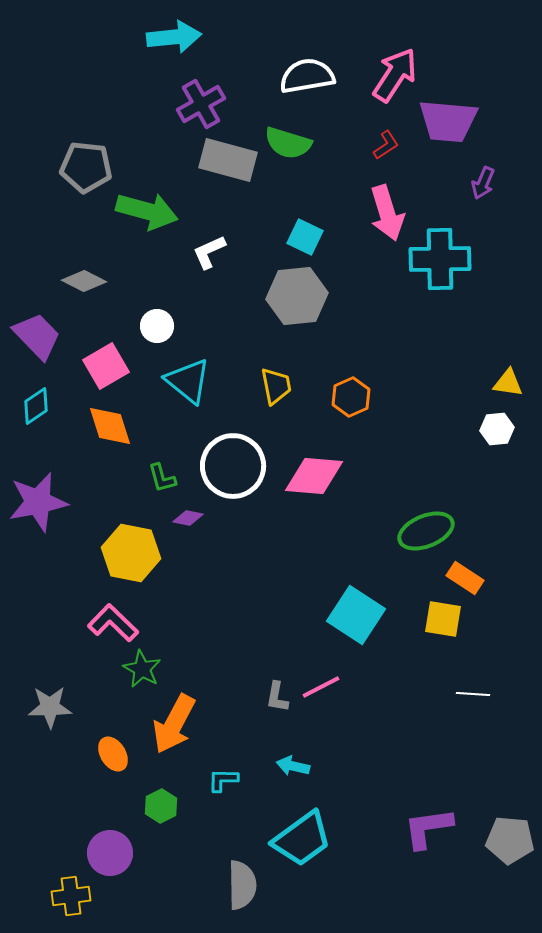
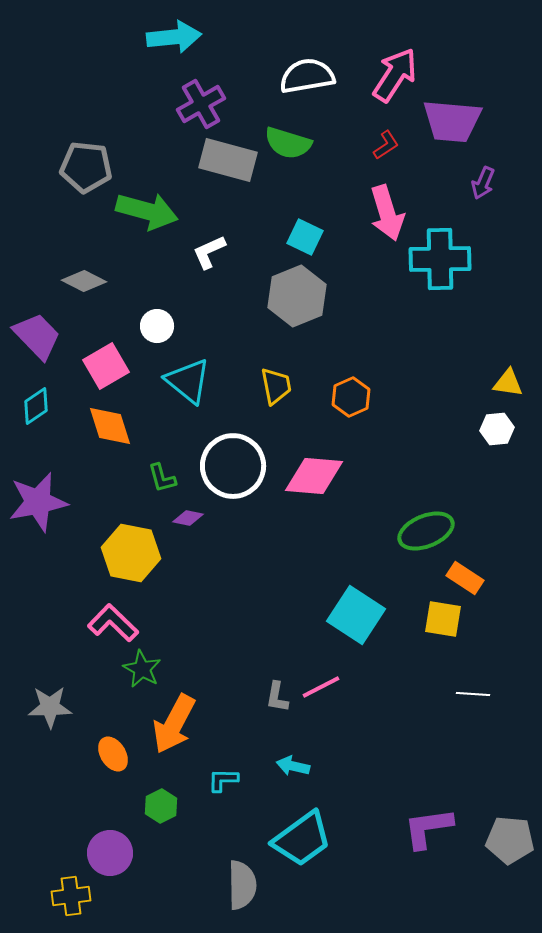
purple trapezoid at (448, 121): moved 4 px right
gray hexagon at (297, 296): rotated 16 degrees counterclockwise
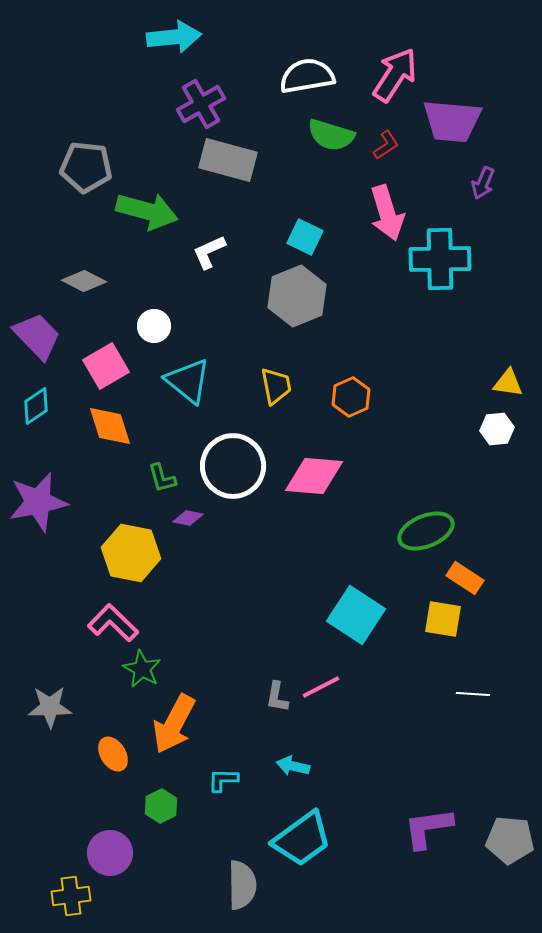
green semicircle at (288, 143): moved 43 px right, 8 px up
white circle at (157, 326): moved 3 px left
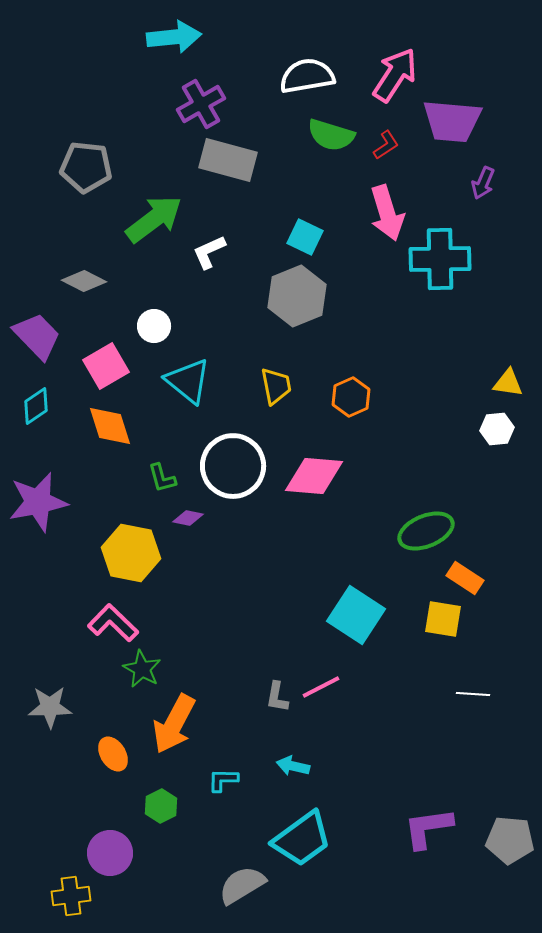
green arrow at (147, 211): moved 7 px right, 8 px down; rotated 52 degrees counterclockwise
gray semicircle at (242, 885): rotated 120 degrees counterclockwise
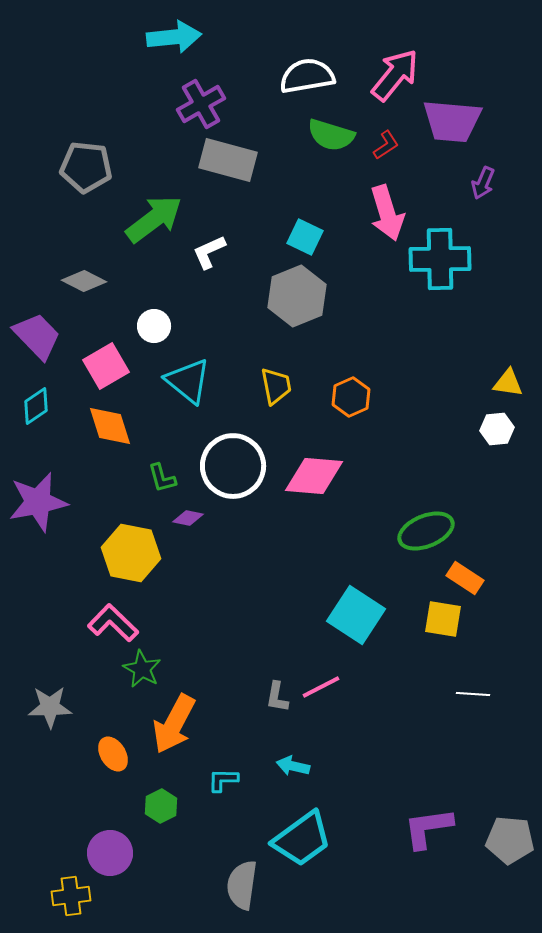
pink arrow at (395, 75): rotated 6 degrees clockwise
gray semicircle at (242, 885): rotated 51 degrees counterclockwise
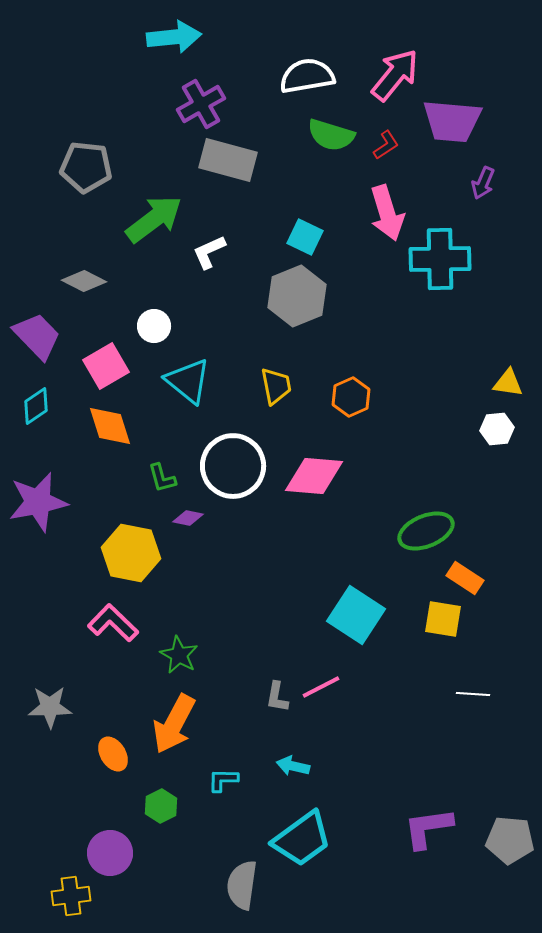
green star at (142, 669): moved 37 px right, 14 px up
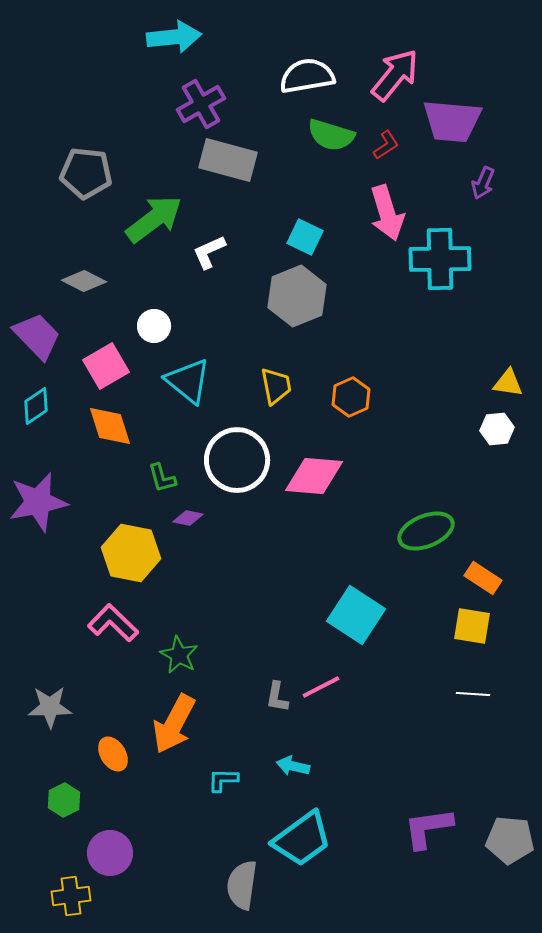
gray pentagon at (86, 167): moved 6 px down
white circle at (233, 466): moved 4 px right, 6 px up
orange rectangle at (465, 578): moved 18 px right
yellow square at (443, 619): moved 29 px right, 7 px down
green hexagon at (161, 806): moved 97 px left, 6 px up
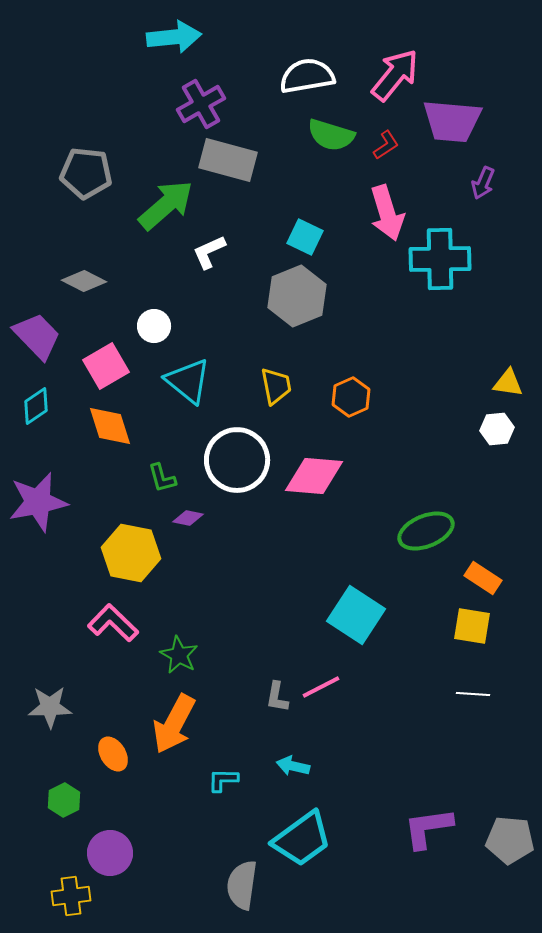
green arrow at (154, 219): moved 12 px right, 14 px up; rotated 4 degrees counterclockwise
